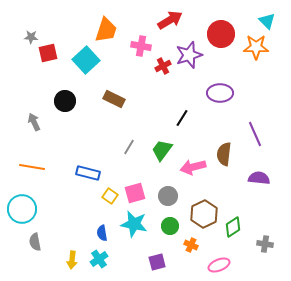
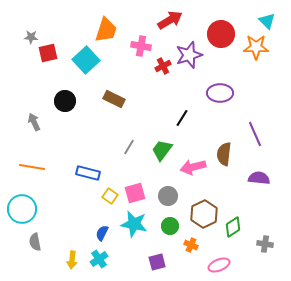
blue semicircle: rotated 35 degrees clockwise
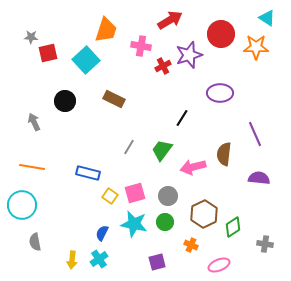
cyan triangle: moved 3 px up; rotated 12 degrees counterclockwise
cyan circle: moved 4 px up
green circle: moved 5 px left, 4 px up
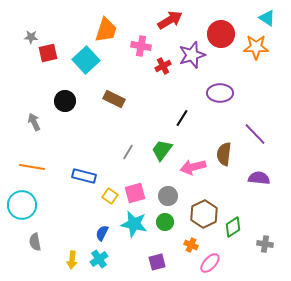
purple star: moved 3 px right
purple line: rotated 20 degrees counterclockwise
gray line: moved 1 px left, 5 px down
blue rectangle: moved 4 px left, 3 px down
pink ellipse: moved 9 px left, 2 px up; rotated 25 degrees counterclockwise
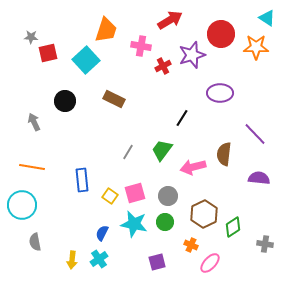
blue rectangle: moved 2 px left, 4 px down; rotated 70 degrees clockwise
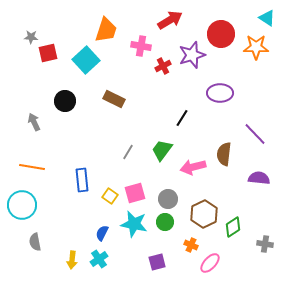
gray circle: moved 3 px down
